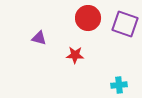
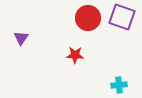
purple square: moved 3 px left, 7 px up
purple triangle: moved 18 px left; rotated 49 degrees clockwise
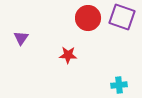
red star: moved 7 px left
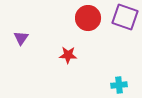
purple square: moved 3 px right
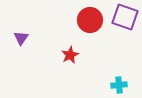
red circle: moved 2 px right, 2 px down
red star: moved 2 px right; rotated 30 degrees counterclockwise
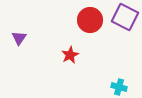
purple square: rotated 8 degrees clockwise
purple triangle: moved 2 px left
cyan cross: moved 2 px down; rotated 21 degrees clockwise
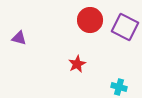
purple square: moved 10 px down
purple triangle: rotated 49 degrees counterclockwise
red star: moved 7 px right, 9 px down
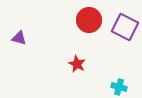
red circle: moved 1 px left
red star: rotated 18 degrees counterclockwise
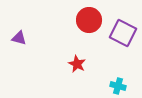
purple square: moved 2 px left, 6 px down
cyan cross: moved 1 px left, 1 px up
